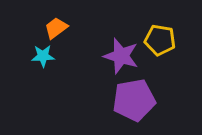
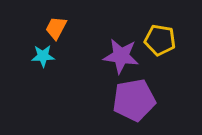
orange trapezoid: rotated 25 degrees counterclockwise
purple star: rotated 9 degrees counterclockwise
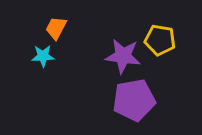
purple star: moved 2 px right
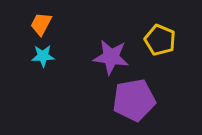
orange trapezoid: moved 15 px left, 4 px up
yellow pentagon: rotated 12 degrees clockwise
purple star: moved 12 px left, 1 px down
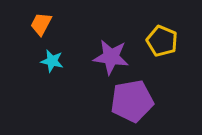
yellow pentagon: moved 2 px right, 1 px down
cyan star: moved 9 px right, 5 px down; rotated 15 degrees clockwise
purple pentagon: moved 2 px left, 1 px down
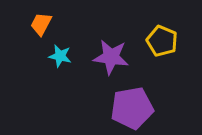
cyan star: moved 8 px right, 5 px up
purple pentagon: moved 7 px down
